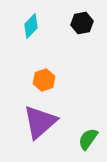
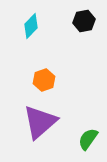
black hexagon: moved 2 px right, 2 px up
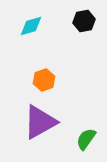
cyan diamond: rotated 30 degrees clockwise
purple triangle: rotated 12 degrees clockwise
green semicircle: moved 2 px left
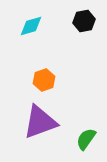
purple triangle: rotated 9 degrees clockwise
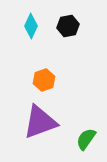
black hexagon: moved 16 px left, 5 px down
cyan diamond: rotated 50 degrees counterclockwise
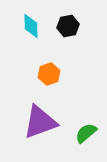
cyan diamond: rotated 25 degrees counterclockwise
orange hexagon: moved 5 px right, 6 px up
green semicircle: moved 6 px up; rotated 15 degrees clockwise
